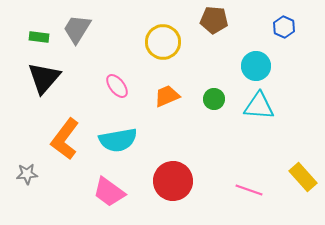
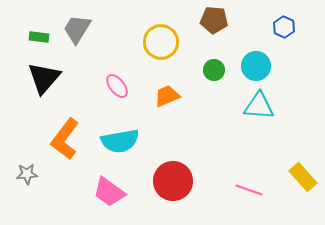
yellow circle: moved 2 px left
green circle: moved 29 px up
cyan semicircle: moved 2 px right, 1 px down
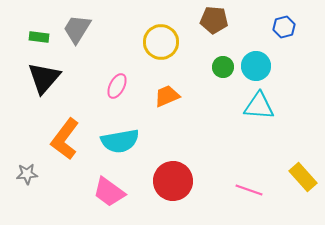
blue hexagon: rotated 20 degrees clockwise
green circle: moved 9 px right, 3 px up
pink ellipse: rotated 65 degrees clockwise
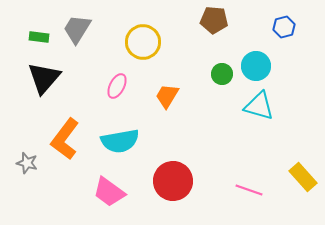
yellow circle: moved 18 px left
green circle: moved 1 px left, 7 px down
orange trapezoid: rotated 36 degrees counterclockwise
cyan triangle: rotated 12 degrees clockwise
gray star: moved 11 px up; rotated 20 degrees clockwise
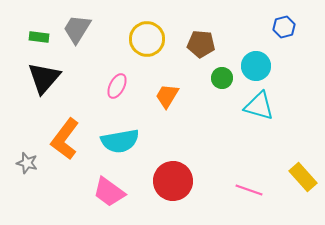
brown pentagon: moved 13 px left, 24 px down
yellow circle: moved 4 px right, 3 px up
green circle: moved 4 px down
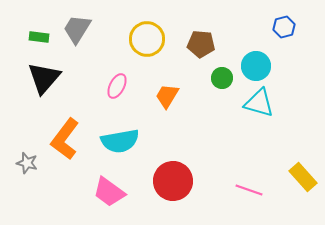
cyan triangle: moved 3 px up
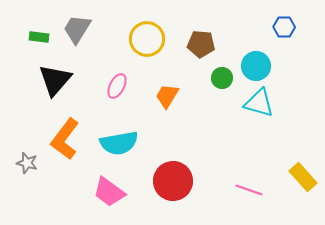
blue hexagon: rotated 15 degrees clockwise
black triangle: moved 11 px right, 2 px down
cyan semicircle: moved 1 px left, 2 px down
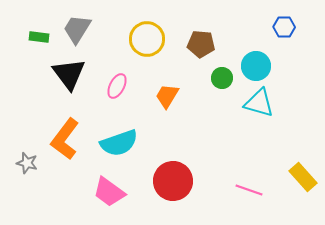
black triangle: moved 14 px right, 6 px up; rotated 18 degrees counterclockwise
cyan semicircle: rotated 9 degrees counterclockwise
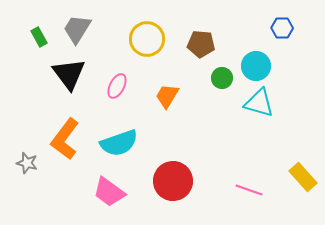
blue hexagon: moved 2 px left, 1 px down
green rectangle: rotated 54 degrees clockwise
